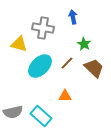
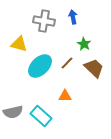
gray cross: moved 1 px right, 7 px up
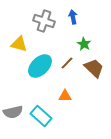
gray cross: rotated 10 degrees clockwise
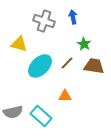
brown trapezoid: moved 2 px up; rotated 35 degrees counterclockwise
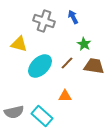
blue arrow: rotated 16 degrees counterclockwise
gray semicircle: moved 1 px right
cyan rectangle: moved 1 px right
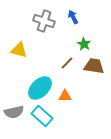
yellow triangle: moved 6 px down
cyan ellipse: moved 22 px down
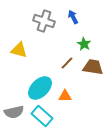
brown trapezoid: moved 1 px left, 1 px down
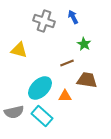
brown line: rotated 24 degrees clockwise
brown trapezoid: moved 6 px left, 13 px down
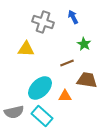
gray cross: moved 1 px left, 1 px down
yellow triangle: moved 7 px right, 1 px up; rotated 12 degrees counterclockwise
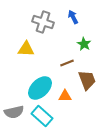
brown trapezoid: rotated 60 degrees clockwise
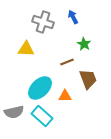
brown line: moved 1 px up
brown trapezoid: moved 1 px right, 1 px up
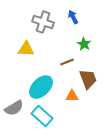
cyan ellipse: moved 1 px right, 1 px up
orange triangle: moved 7 px right
gray semicircle: moved 4 px up; rotated 18 degrees counterclockwise
